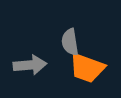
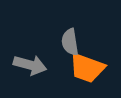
gray arrow: rotated 20 degrees clockwise
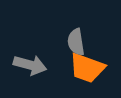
gray semicircle: moved 6 px right
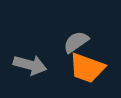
gray semicircle: rotated 64 degrees clockwise
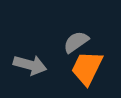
orange trapezoid: rotated 96 degrees clockwise
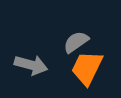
gray arrow: moved 1 px right
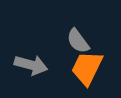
gray semicircle: moved 2 px right, 1 px up; rotated 92 degrees counterclockwise
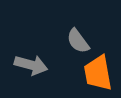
orange trapezoid: moved 11 px right, 5 px down; rotated 36 degrees counterclockwise
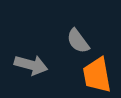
orange trapezoid: moved 1 px left, 2 px down
